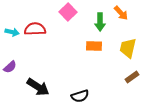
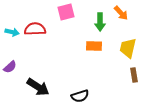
pink square: moved 2 px left; rotated 30 degrees clockwise
brown rectangle: moved 2 px right, 2 px up; rotated 64 degrees counterclockwise
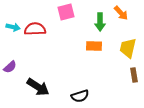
cyan arrow: moved 1 px right, 5 px up
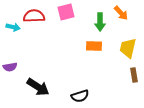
red semicircle: moved 1 px left, 13 px up
purple semicircle: rotated 32 degrees clockwise
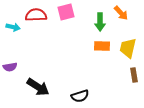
red semicircle: moved 2 px right, 1 px up
orange rectangle: moved 8 px right
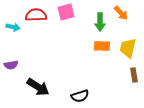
purple semicircle: moved 1 px right, 2 px up
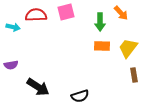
yellow trapezoid: rotated 25 degrees clockwise
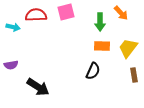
black semicircle: moved 13 px right, 25 px up; rotated 48 degrees counterclockwise
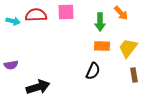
pink square: rotated 12 degrees clockwise
cyan arrow: moved 6 px up
black arrow: rotated 50 degrees counterclockwise
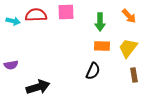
orange arrow: moved 8 px right, 3 px down
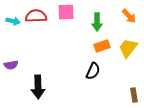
red semicircle: moved 1 px down
green arrow: moved 3 px left
orange rectangle: rotated 21 degrees counterclockwise
brown rectangle: moved 20 px down
black arrow: rotated 105 degrees clockwise
